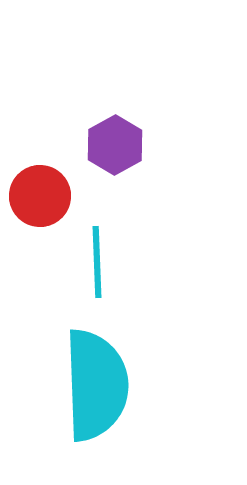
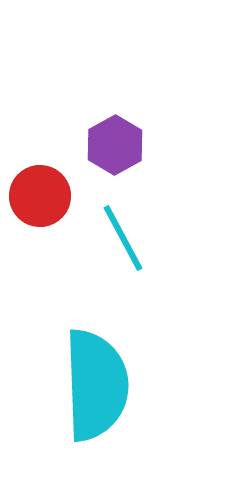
cyan line: moved 26 px right, 24 px up; rotated 26 degrees counterclockwise
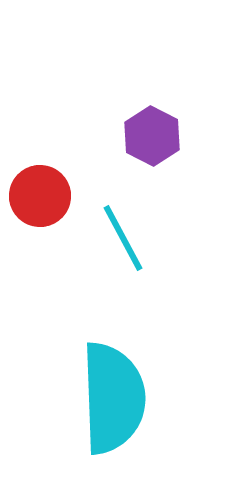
purple hexagon: moved 37 px right, 9 px up; rotated 4 degrees counterclockwise
cyan semicircle: moved 17 px right, 13 px down
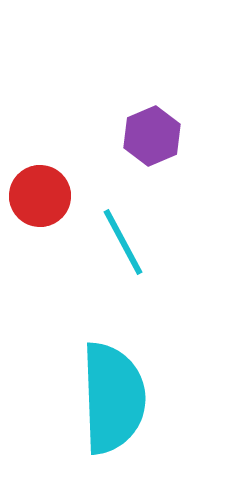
purple hexagon: rotated 10 degrees clockwise
cyan line: moved 4 px down
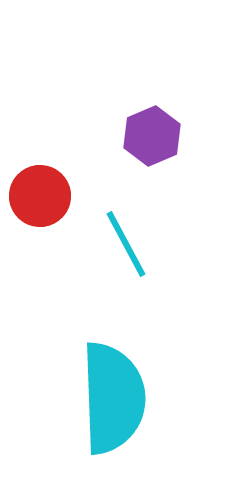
cyan line: moved 3 px right, 2 px down
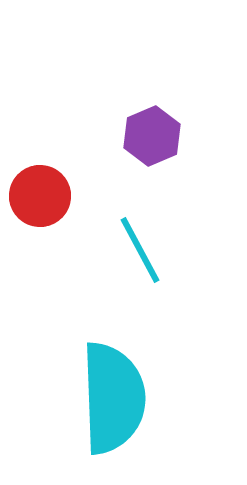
cyan line: moved 14 px right, 6 px down
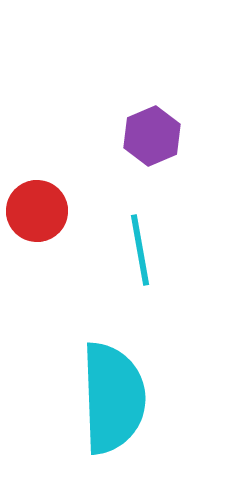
red circle: moved 3 px left, 15 px down
cyan line: rotated 18 degrees clockwise
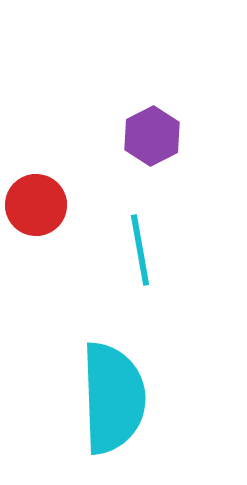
purple hexagon: rotated 4 degrees counterclockwise
red circle: moved 1 px left, 6 px up
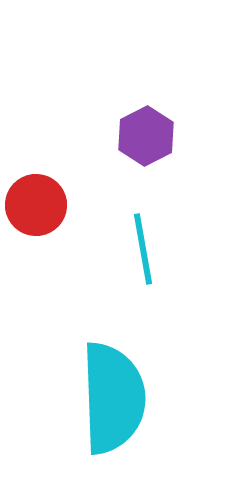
purple hexagon: moved 6 px left
cyan line: moved 3 px right, 1 px up
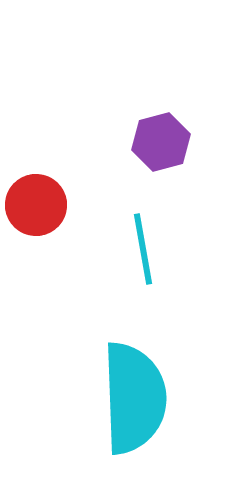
purple hexagon: moved 15 px right, 6 px down; rotated 12 degrees clockwise
cyan semicircle: moved 21 px right
